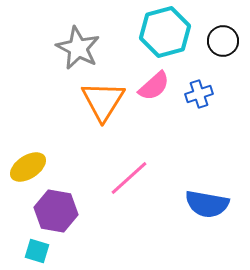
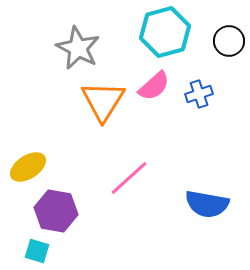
black circle: moved 6 px right
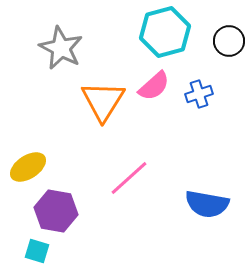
gray star: moved 17 px left
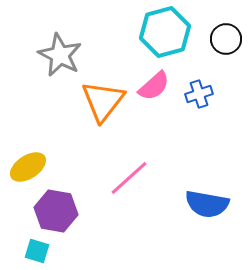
black circle: moved 3 px left, 2 px up
gray star: moved 1 px left, 7 px down
orange triangle: rotated 6 degrees clockwise
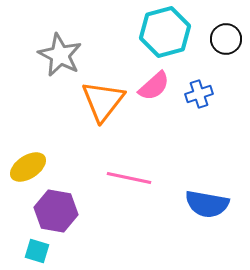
pink line: rotated 54 degrees clockwise
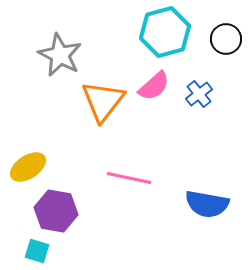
blue cross: rotated 20 degrees counterclockwise
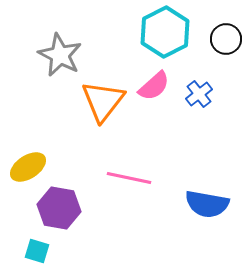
cyan hexagon: rotated 12 degrees counterclockwise
purple hexagon: moved 3 px right, 3 px up
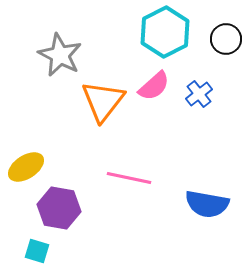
yellow ellipse: moved 2 px left
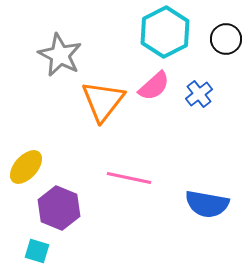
yellow ellipse: rotated 15 degrees counterclockwise
purple hexagon: rotated 12 degrees clockwise
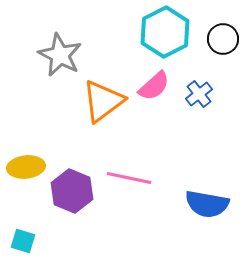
black circle: moved 3 px left
orange triangle: rotated 15 degrees clockwise
yellow ellipse: rotated 42 degrees clockwise
purple hexagon: moved 13 px right, 17 px up
cyan square: moved 14 px left, 10 px up
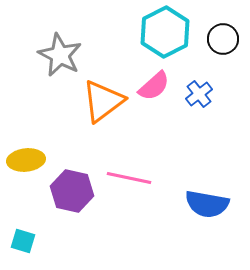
yellow ellipse: moved 7 px up
purple hexagon: rotated 9 degrees counterclockwise
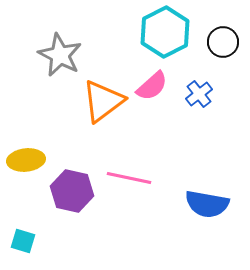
black circle: moved 3 px down
pink semicircle: moved 2 px left
